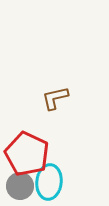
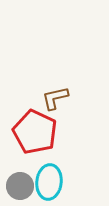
red pentagon: moved 8 px right, 22 px up
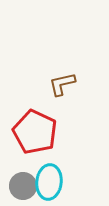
brown L-shape: moved 7 px right, 14 px up
gray circle: moved 3 px right
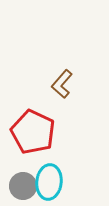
brown L-shape: rotated 36 degrees counterclockwise
red pentagon: moved 2 px left
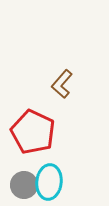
gray circle: moved 1 px right, 1 px up
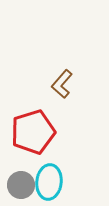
red pentagon: rotated 30 degrees clockwise
gray circle: moved 3 px left
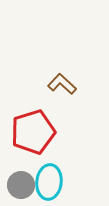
brown L-shape: rotated 92 degrees clockwise
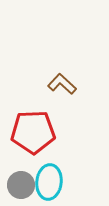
red pentagon: rotated 15 degrees clockwise
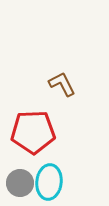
brown L-shape: rotated 20 degrees clockwise
gray circle: moved 1 px left, 2 px up
